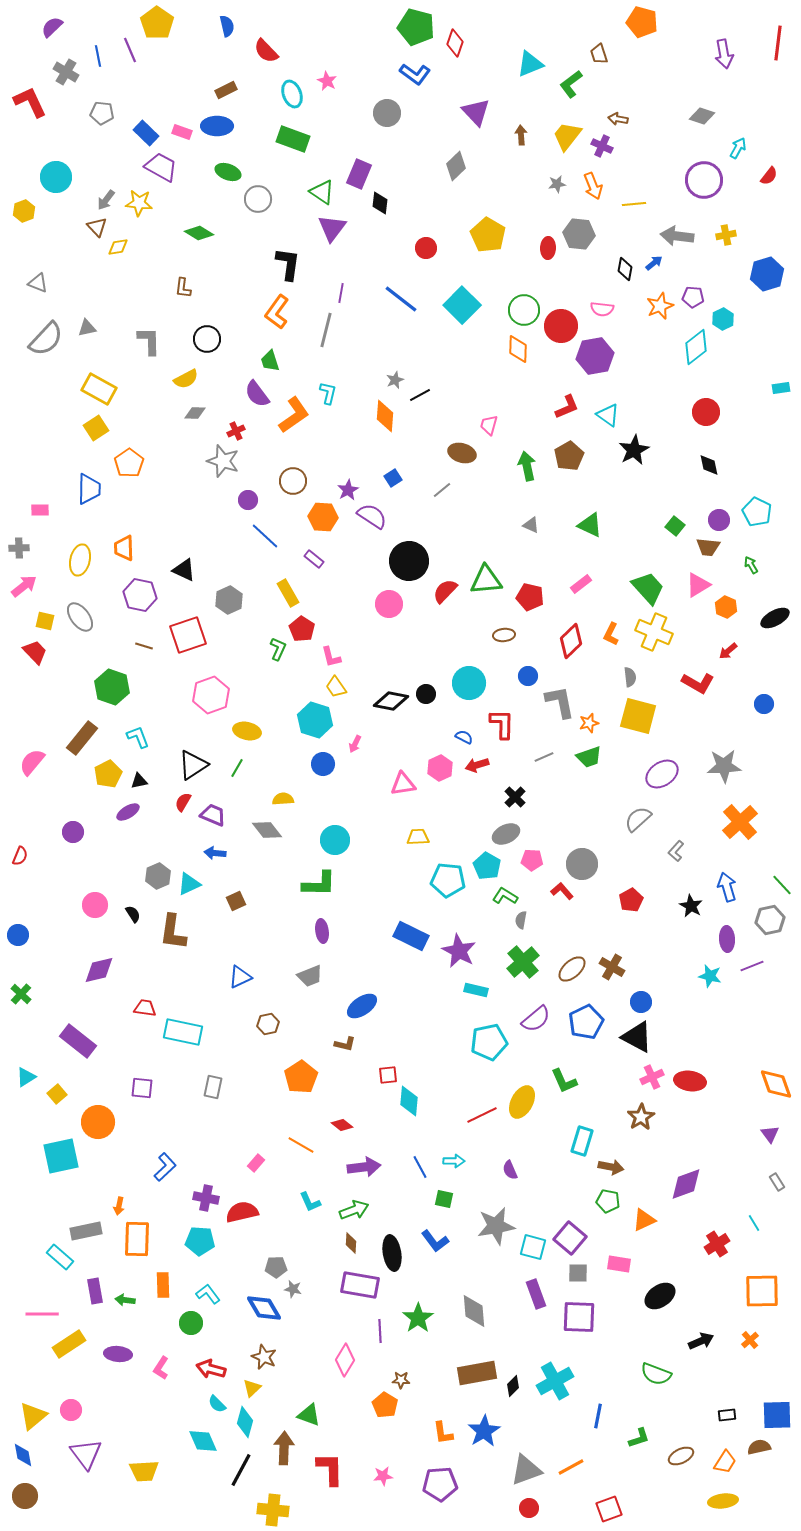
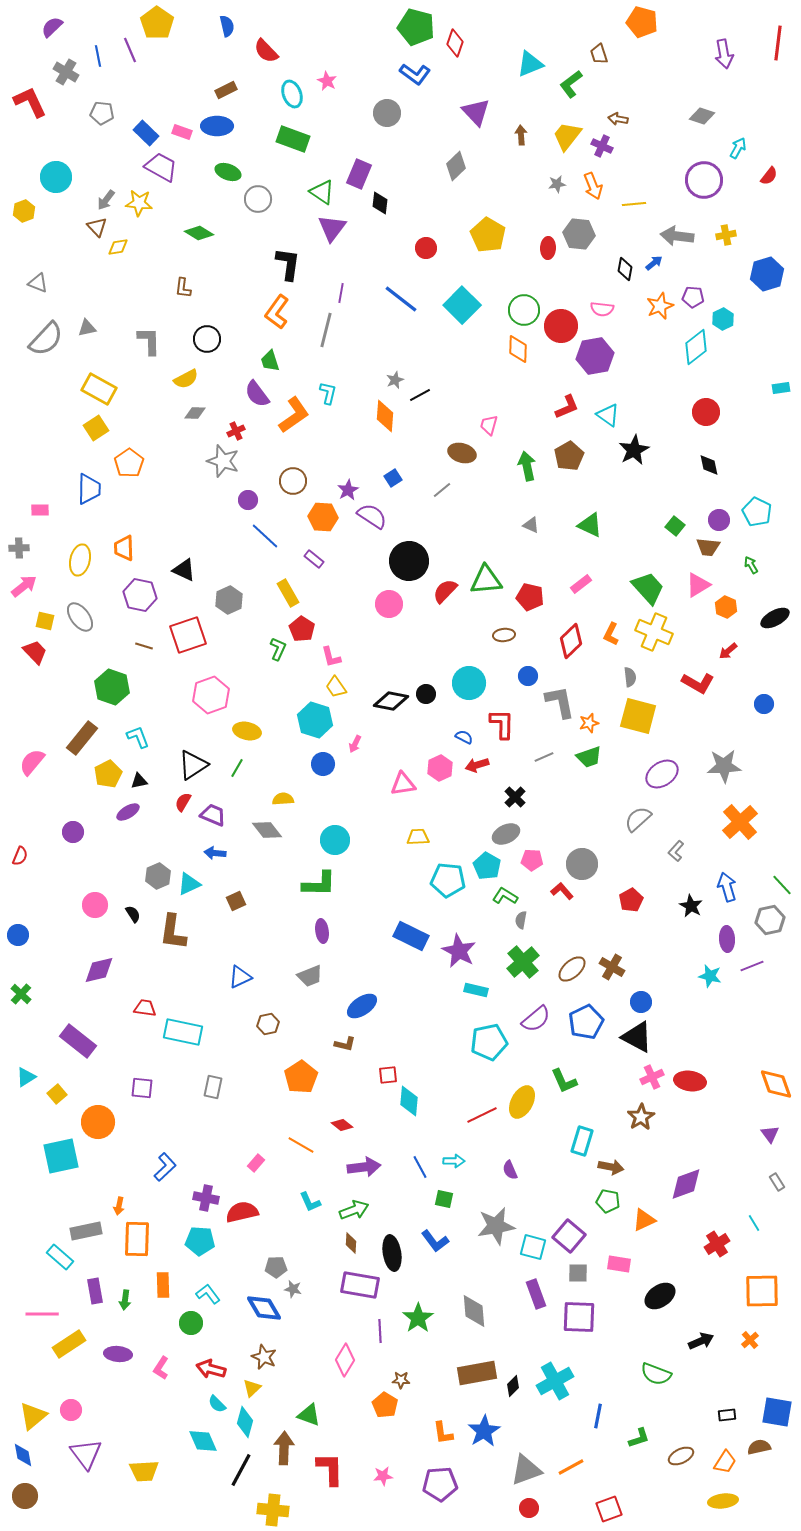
purple square at (570, 1238): moved 1 px left, 2 px up
green arrow at (125, 1300): rotated 90 degrees counterclockwise
blue square at (777, 1415): moved 3 px up; rotated 12 degrees clockwise
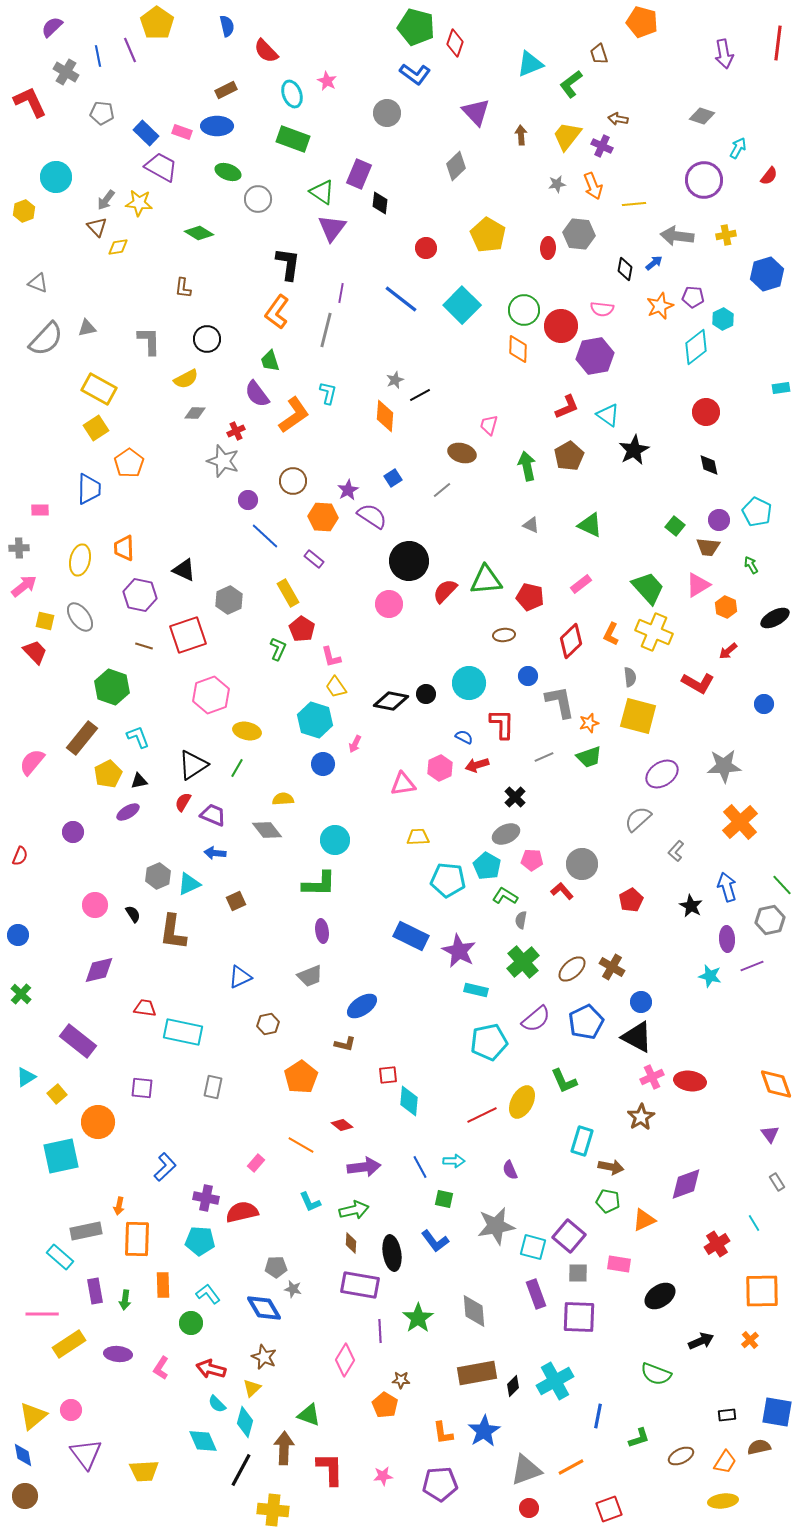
green arrow at (354, 1210): rotated 8 degrees clockwise
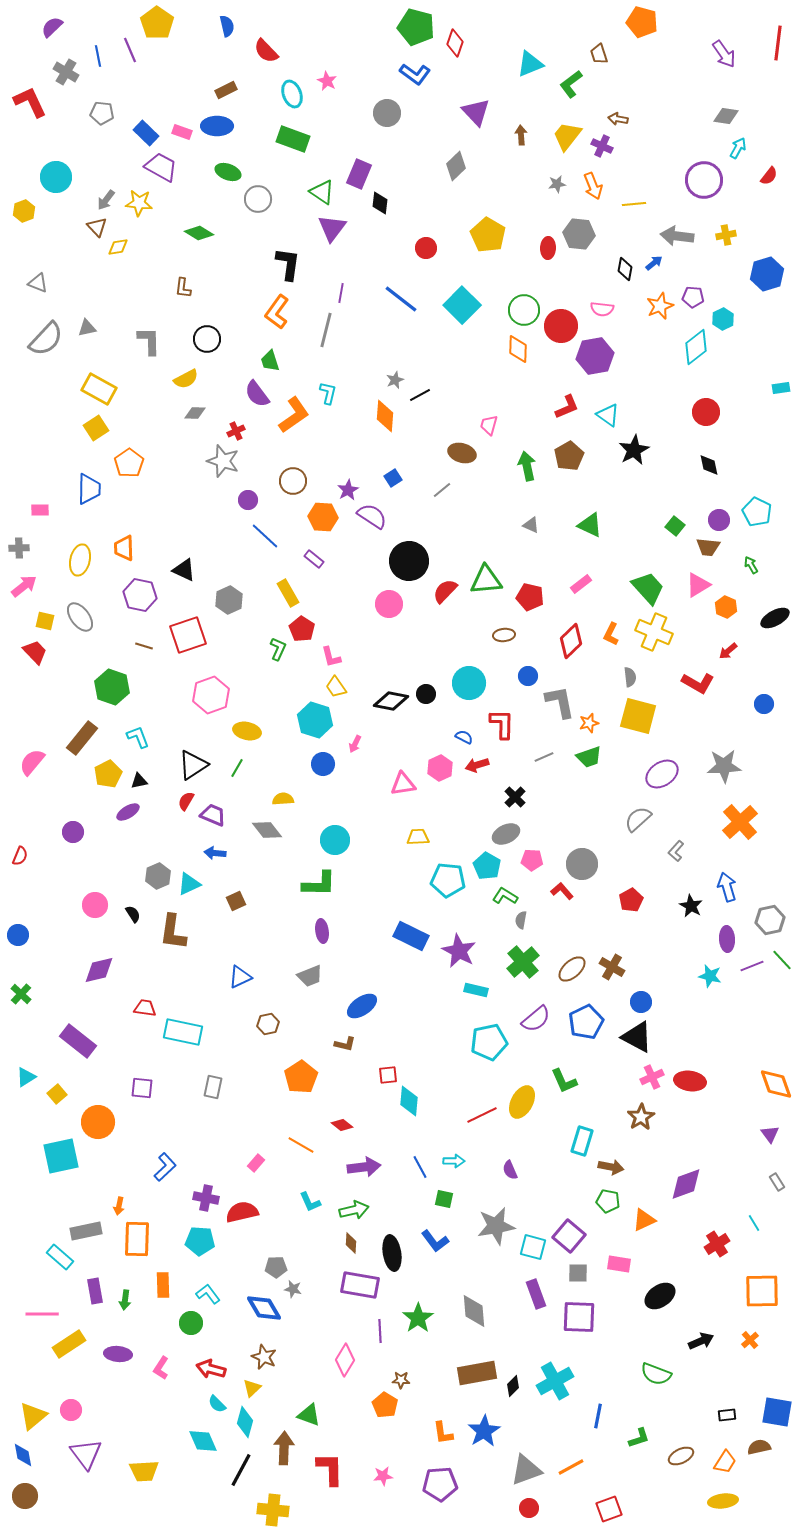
purple arrow at (724, 54): rotated 24 degrees counterclockwise
gray diamond at (702, 116): moved 24 px right; rotated 10 degrees counterclockwise
red semicircle at (183, 802): moved 3 px right, 1 px up
green line at (782, 885): moved 75 px down
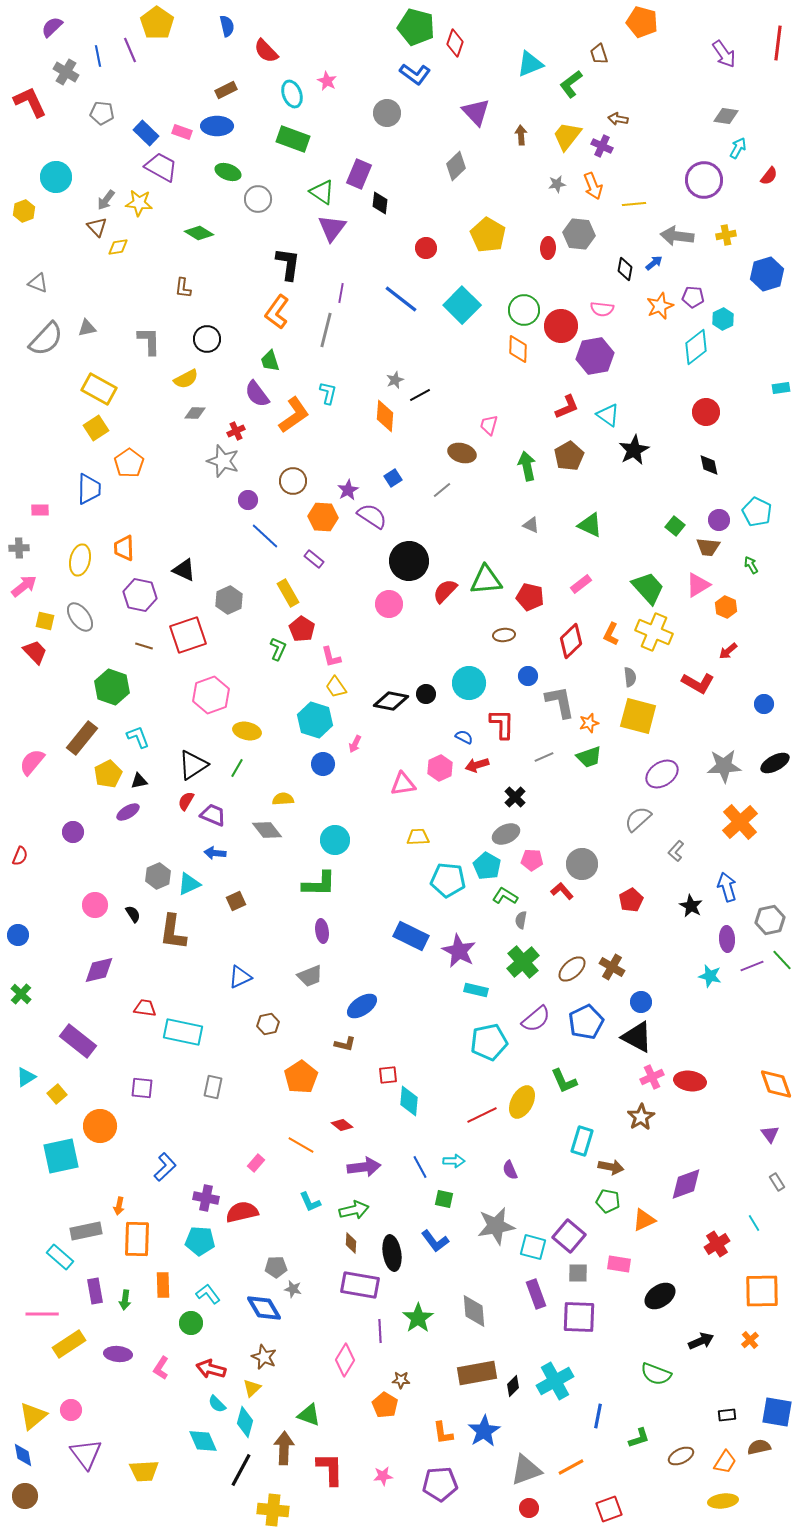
black ellipse at (775, 618): moved 145 px down
orange circle at (98, 1122): moved 2 px right, 4 px down
